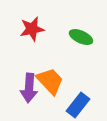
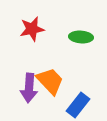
green ellipse: rotated 20 degrees counterclockwise
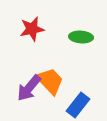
purple arrow: rotated 36 degrees clockwise
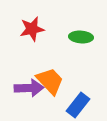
purple arrow: rotated 132 degrees counterclockwise
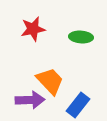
red star: moved 1 px right
purple arrow: moved 1 px right, 12 px down
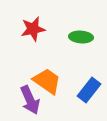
orange trapezoid: moved 3 px left; rotated 12 degrees counterclockwise
purple arrow: rotated 68 degrees clockwise
blue rectangle: moved 11 px right, 15 px up
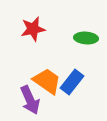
green ellipse: moved 5 px right, 1 px down
blue rectangle: moved 17 px left, 8 px up
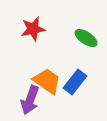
green ellipse: rotated 30 degrees clockwise
blue rectangle: moved 3 px right
purple arrow: rotated 44 degrees clockwise
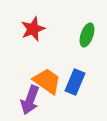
red star: rotated 10 degrees counterclockwise
green ellipse: moved 1 px right, 3 px up; rotated 75 degrees clockwise
blue rectangle: rotated 15 degrees counterclockwise
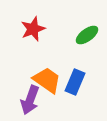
green ellipse: rotated 35 degrees clockwise
orange trapezoid: moved 1 px up
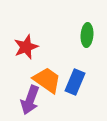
red star: moved 7 px left, 18 px down
green ellipse: rotated 50 degrees counterclockwise
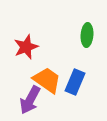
purple arrow: rotated 8 degrees clockwise
